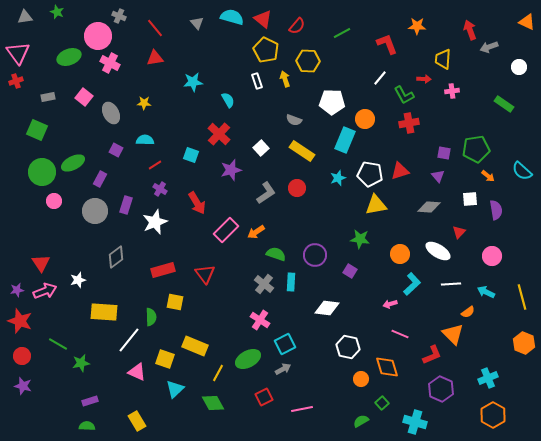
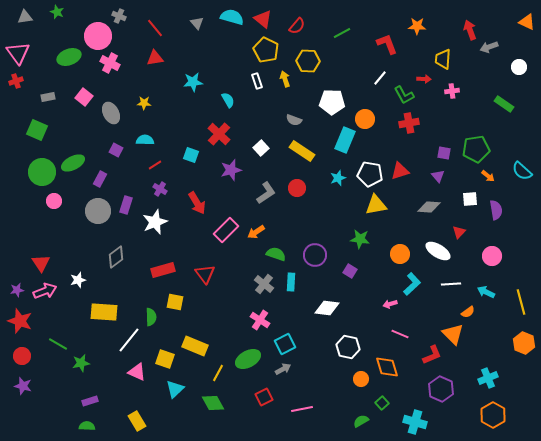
gray circle at (95, 211): moved 3 px right
yellow line at (522, 297): moved 1 px left, 5 px down
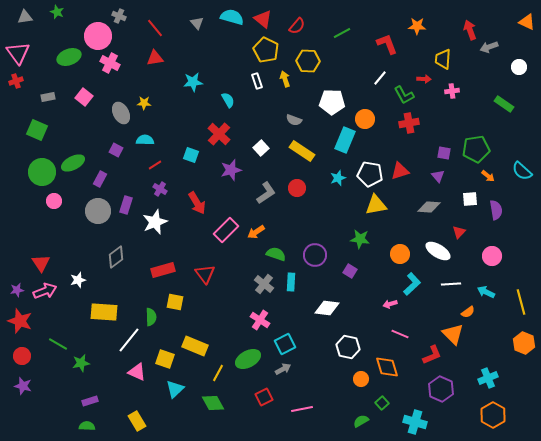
gray ellipse at (111, 113): moved 10 px right
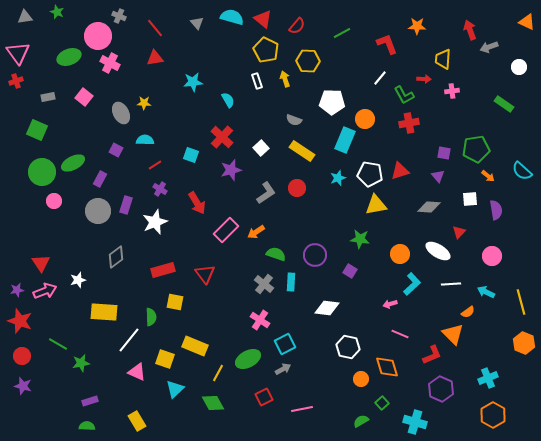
red cross at (219, 134): moved 3 px right, 3 px down
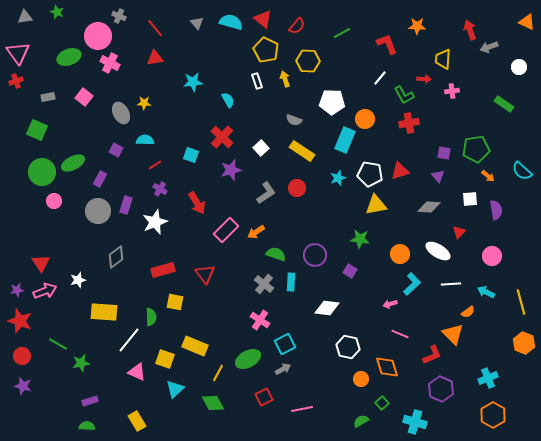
cyan semicircle at (232, 17): moved 1 px left, 5 px down
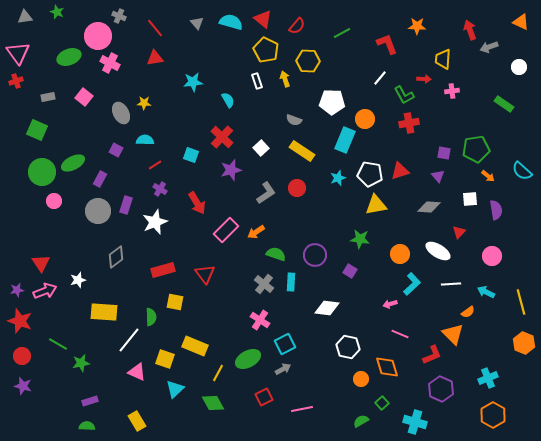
orange triangle at (527, 22): moved 6 px left
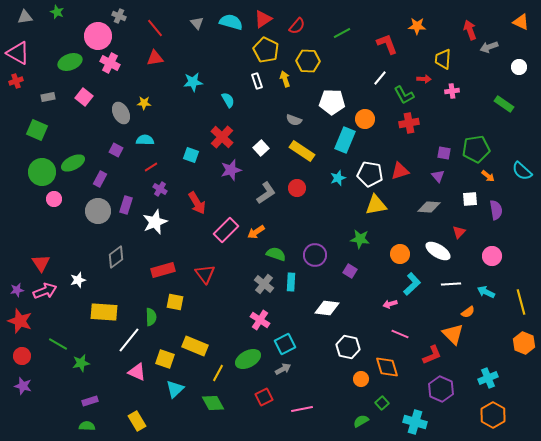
red triangle at (263, 19): rotated 48 degrees clockwise
pink triangle at (18, 53): rotated 25 degrees counterclockwise
green ellipse at (69, 57): moved 1 px right, 5 px down
red line at (155, 165): moved 4 px left, 2 px down
pink circle at (54, 201): moved 2 px up
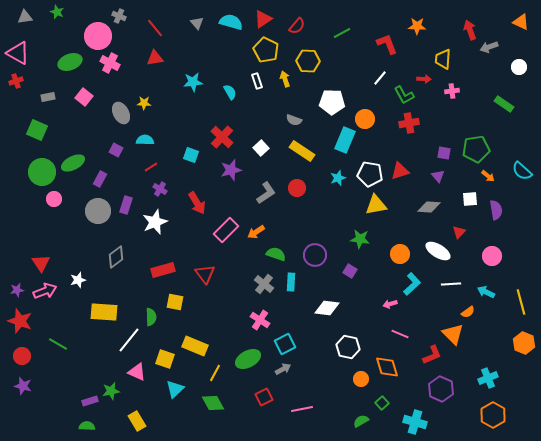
cyan semicircle at (228, 100): moved 2 px right, 8 px up
green star at (81, 363): moved 30 px right, 28 px down
yellow line at (218, 373): moved 3 px left
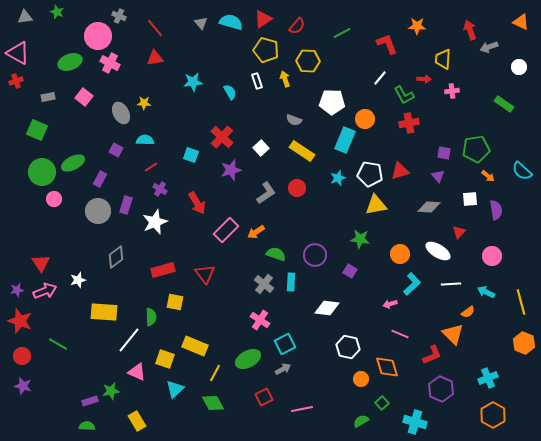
gray triangle at (197, 23): moved 4 px right
yellow pentagon at (266, 50): rotated 10 degrees counterclockwise
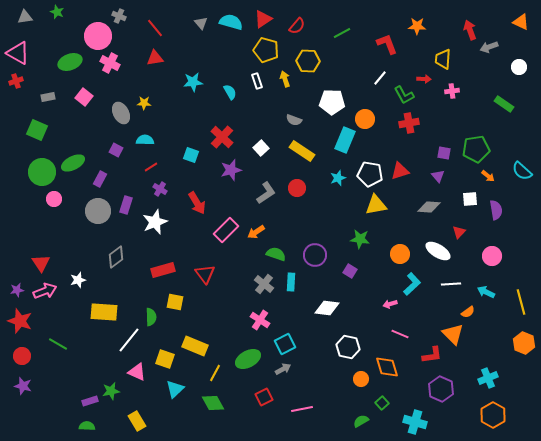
red L-shape at (432, 355): rotated 15 degrees clockwise
